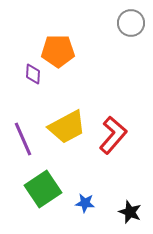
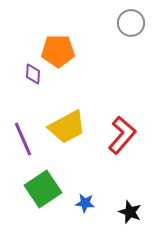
red L-shape: moved 9 px right
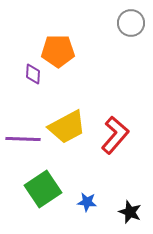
red L-shape: moved 7 px left
purple line: rotated 64 degrees counterclockwise
blue star: moved 2 px right, 1 px up
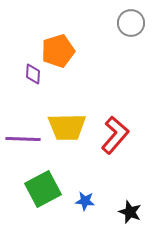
orange pentagon: rotated 16 degrees counterclockwise
yellow trapezoid: rotated 27 degrees clockwise
green square: rotated 6 degrees clockwise
blue star: moved 2 px left, 1 px up
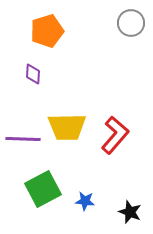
orange pentagon: moved 11 px left, 20 px up
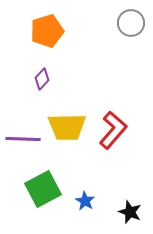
purple diamond: moved 9 px right, 5 px down; rotated 40 degrees clockwise
red L-shape: moved 2 px left, 5 px up
blue star: rotated 24 degrees clockwise
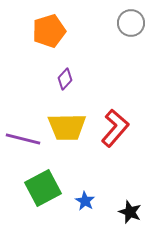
orange pentagon: moved 2 px right
purple diamond: moved 23 px right
red L-shape: moved 2 px right, 2 px up
purple line: rotated 12 degrees clockwise
green square: moved 1 px up
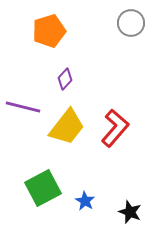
yellow trapezoid: rotated 51 degrees counterclockwise
purple line: moved 32 px up
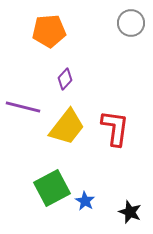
orange pentagon: rotated 12 degrees clockwise
red L-shape: rotated 33 degrees counterclockwise
green square: moved 9 px right
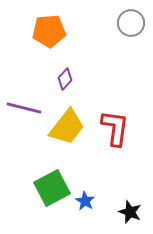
purple line: moved 1 px right, 1 px down
